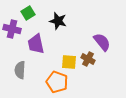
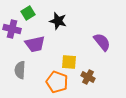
purple trapezoid: moved 1 px left; rotated 90 degrees counterclockwise
brown cross: moved 18 px down
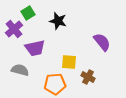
purple cross: moved 2 px right; rotated 36 degrees clockwise
purple trapezoid: moved 4 px down
gray semicircle: rotated 102 degrees clockwise
orange pentagon: moved 2 px left, 2 px down; rotated 25 degrees counterclockwise
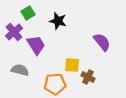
purple cross: moved 3 px down
purple trapezoid: moved 1 px right, 3 px up; rotated 110 degrees counterclockwise
yellow square: moved 3 px right, 3 px down
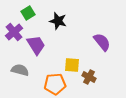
brown cross: moved 1 px right
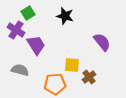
black star: moved 7 px right, 5 px up
purple cross: moved 2 px right, 2 px up; rotated 18 degrees counterclockwise
brown cross: rotated 24 degrees clockwise
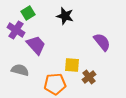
purple trapezoid: rotated 10 degrees counterclockwise
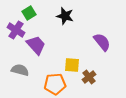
green square: moved 1 px right
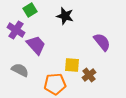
green square: moved 1 px right, 3 px up
gray semicircle: rotated 12 degrees clockwise
brown cross: moved 2 px up
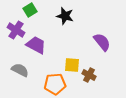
purple trapezoid: rotated 20 degrees counterclockwise
brown cross: rotated 24 degrees counterclockwise
